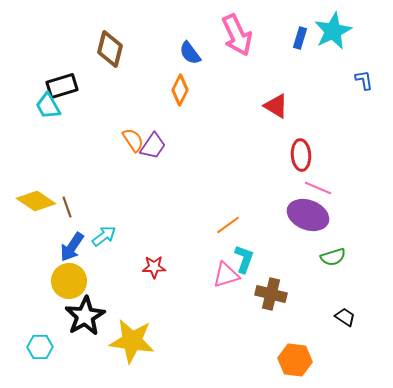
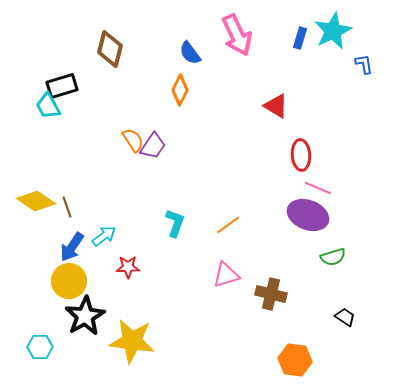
blue L-shape: moved 16 px up
cyan L-shape: moved 69 px left, 36 px up
red star: moved 26 px left
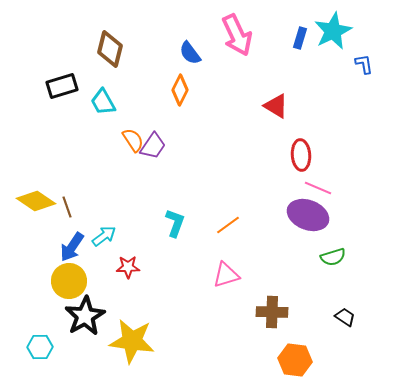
cyan trapezoid: moved 55 px right, 4 px up
brown cross: moved 1 px right, 18 px down; rotated 12 degrees counterclockwise
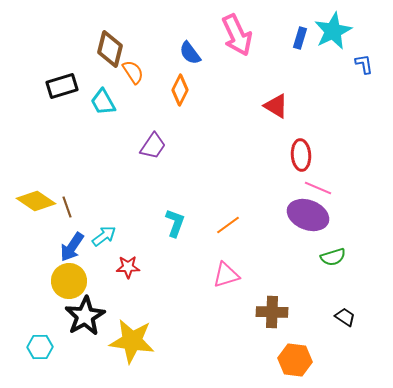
orange semicircle: moved 68 px up
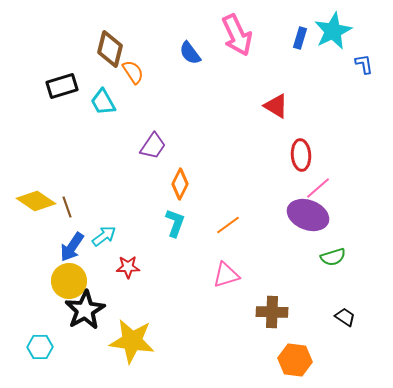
orange diamond: moved 94 px down
pink line: rotated 64 degrees counterclockwise
black star: moved 6 px up
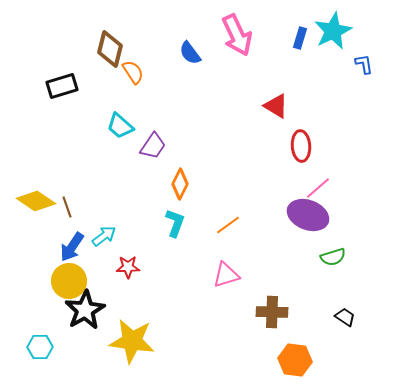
cyan trapezoid: moved 17 px right, 24 px down; rotated 20 degrees counterclockwise
red ellipse: moved 9 px up
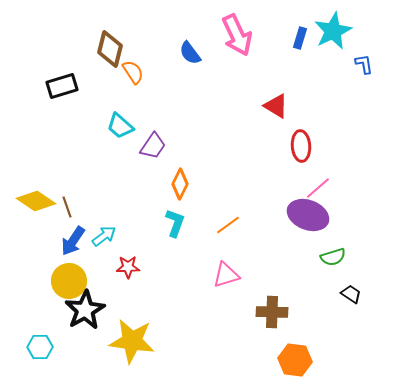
blue arrow: moved 1 px right, 6 px up
black trapezoid: moved 6 px right, 23 px up
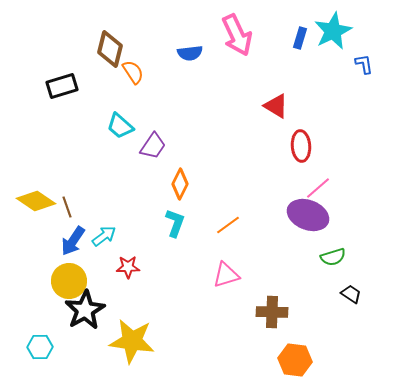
blue semicircle: rotated 60 degrees counterclockwise
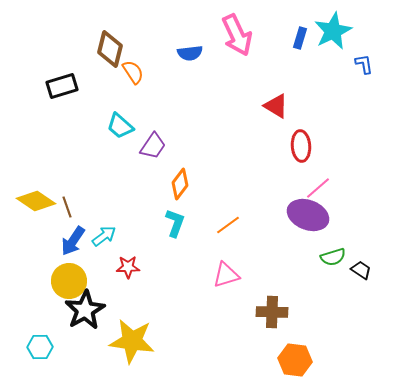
orange diamond: rotated 12 degrees clockwise
black trapezoid: moved 10 px right, 24 px up
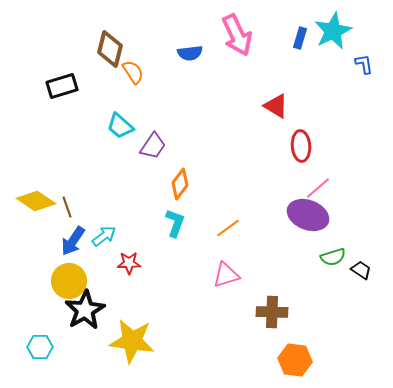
orange line: moved 3 px down
red star: moved 1 px right, 4 px up
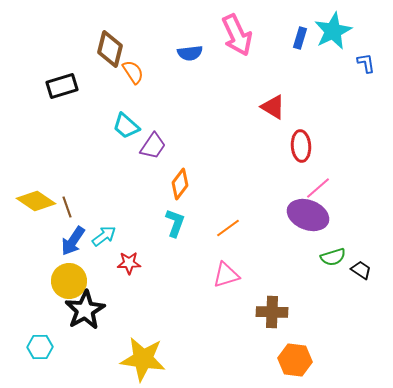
blue L-shape: moved 2 px right, 1 px up
red triangle: moved 3 px left, 1 px down
cyan trapezoid: moved 6 px right
yellow star: moved 11 px right, 18 px down
